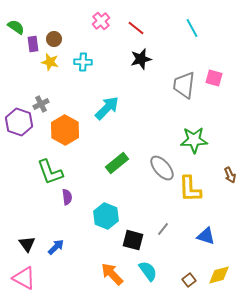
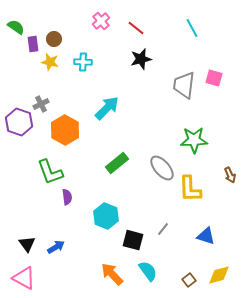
blue arrow: rotated 12 degrees clockwise
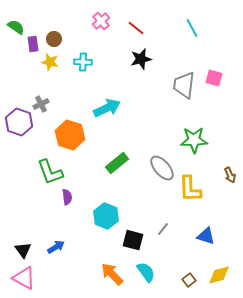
cyan arrow: rotated 20 degrees clockwise
orange hexagon: moved 5 px right, 5 px down; rotated 12 degrees counterclockwise
black triangle: moved 4 px left, 6 px down
cyan semicircle: moved 2 px left, 1 px down
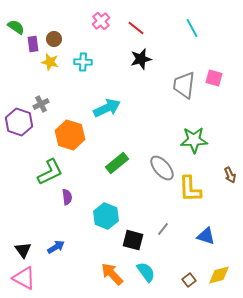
green L-shape: rotated 96 degrees counterclockwise
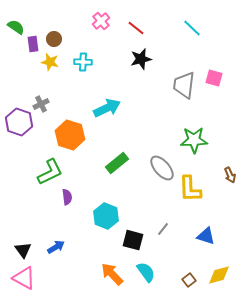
cyan line: rotated 18 degrees counterclockwise
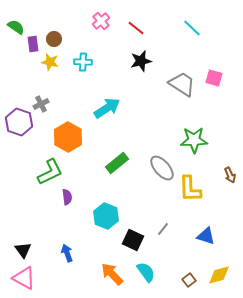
black star: moved 2 px down
gray trapezoid: moved 2 px left, 1 px up; rotated 116 degrees clockwise
cyan arrow: rotated 8 degrees counterclockwise
orange hexagon: moved 2 px left, 2 px down; rotated 12 degrees clockwise
black square: rotated 10 degrees clockwise
blue arrow: moved 11 px right, 6 px down; rotated 78 degrees counterclockwise
